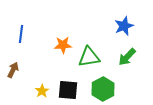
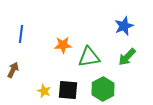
yellow star: moved 2 px right; rotated 16 degrees counterclockwise
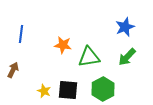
blue star: moved 1 px right, 1 px down
orange star: rotated 12 degrees clockwise
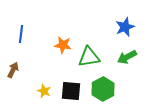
green arrow: rotated 18 degrees clockwise
black square: moved 3 px right, 1 px down
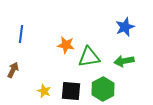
orange star: moved 3 px right
green arrow: moved 3 px left, 4 px down; rotated 18 degrees clockwise
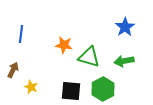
blue star: rotated 12 degrees counterclockwise
orange star: moved 2 px left
green triangle: rotated 25 degrees clockwise
yellow star: moved 13 px left, 4 px up
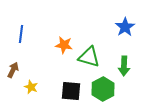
green arrow: moved 5 px down; rotated 78 degrees counterclockwise
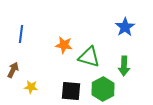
yellow star: rotated 16 degrees counterclockwise
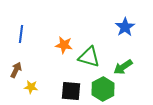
green arrow: moved 1 px left, 1 px down; rotated 54 degrees clockwise
brown arrow: moved 3 px right
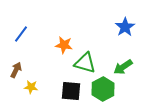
blue line: rotated 30 degrees clockwise
green triangle: moved 4 px left, 6 px down
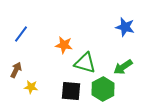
blue star: rotated 24 degrees counterclockwise
